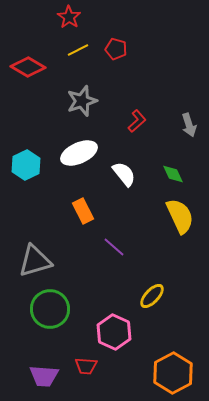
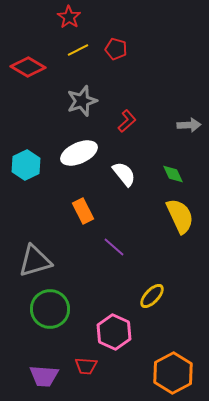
red L-shape: moved 10 px left
gray arrow: rotated 75 degrees counterclockwise
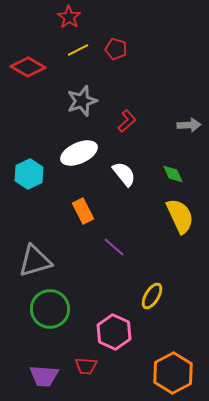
cyan hexagon: moved 3 px right, 9 px down
yellow ellipse: rotated 12 degrees counterclockwise
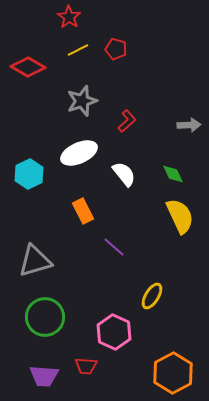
green circle: moved 5 px left, 8 px down
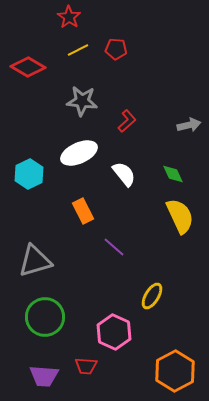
red pentagon: rotated 10 degrees counterclockwise
gray star: rotated 24 degrees clockwise
gray arrow: rotated 10 degrees counterclockwise
orange hexagon: moved 2 px right, 2 px up
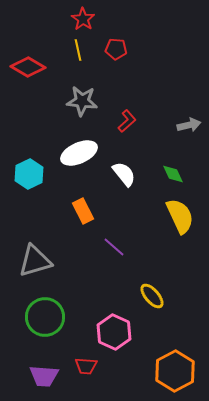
red star: moved 14 px right, 2 px down
yellow line: rotated 75 degrees counterclockwise
yellow ellipse: rotated 72 degrees counterclockwise
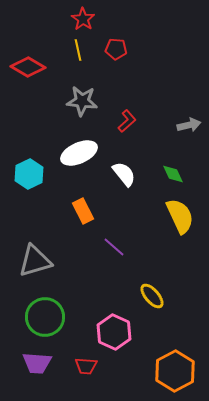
purple trapezoid: moved 7 px left, 13 px up
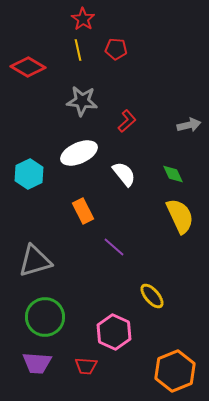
orange hexagon: rotated 6 degrees clockwise
